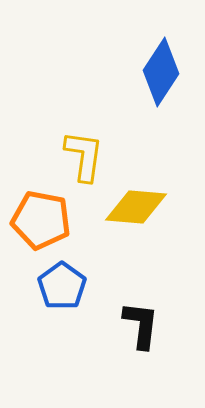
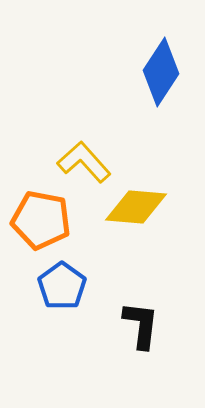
yellow L-shape: moved 6 px down; rotated 50 degrees counterclockwise
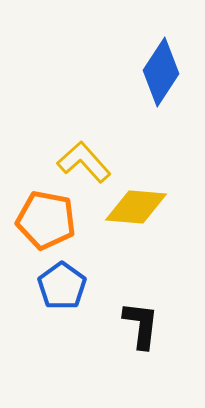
orange pentagon: moved 5 px right
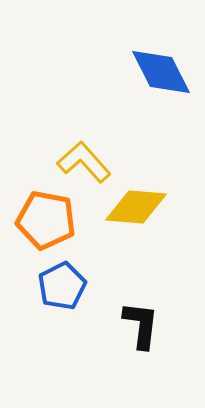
blue diamond: rotated 60 degrees counterclockwise
blue pentagon: rotated 9 degrees clockwise
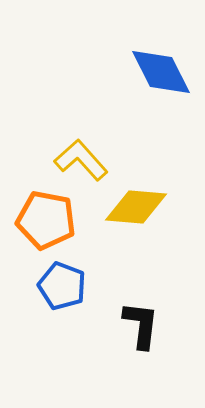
yellow L-shape: moved 3 px left, 2 px up
blue pentagon: rotated 24 degrees counterclockwise
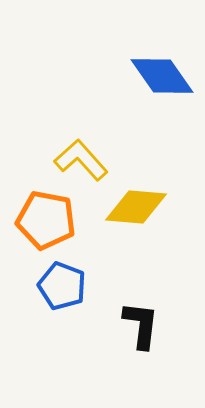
blue diamond: moved 1 px right, 4 px down; rotated 8 degrees counterclockwise
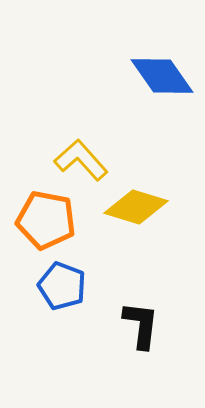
yellow diamond: rotated 12 degrees clockwise
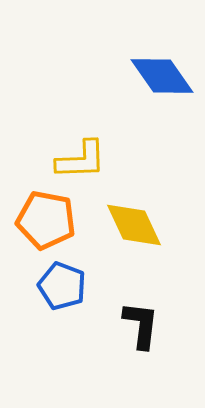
yellow L-shape: rotated 130 degrees clockwise
yellow diamond: moved 2 px left, 18 px down; rotated 48 degrees clockwise
